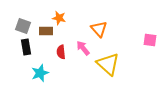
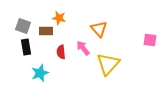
yellow triangle: rotated 30 degrees clockwise
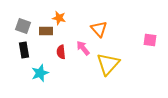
black rectangle: moved 2 px left, 3 px down
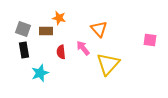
gray square: moved 3 px down
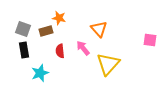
brown rectangle: rotated 16 degrees counterclockwise
red semicircle: moved 1 px left, 1 px up
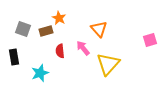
orange star: rotated 16 degrees clockwise
pink square: rotated 24 degrees counterclockwise
black rectangle: moved 10 px left, 7 px down
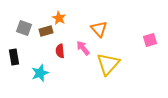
gray square: moved 1 px right, 1 px up
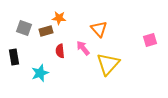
orange star: rotated 24 degrees counterclockwise
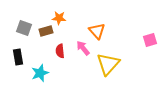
orange triangle: moved 2 px left, 2 px down
black rectangle: moved 4 px right
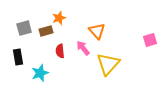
orange star: rotated 24 degrees counterclockwise
gray square: rotated 35 degrees counterclockwise
